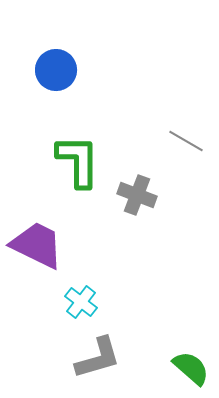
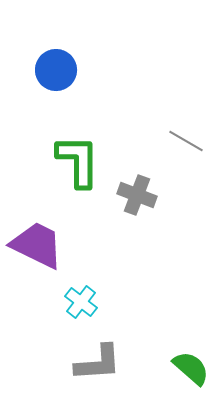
gray L-shape: moved 5 px down; rotated 12 degrees clockwise
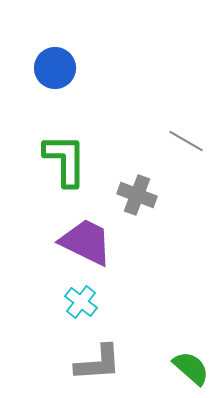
blue circle: moved 1 px left, 2 px up
green L-shape: moved 13 px left, 1 px up
purple trapezoid: moved 49 px right, 3 px up
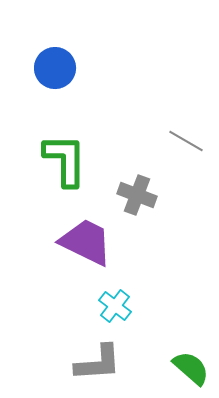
cyan cross: moved 34 px right, 4 px down
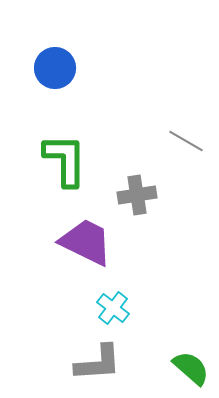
gray cross: rotated 30 degrees counterclockwise
cyan cross: moved 2 px left, 2 px down
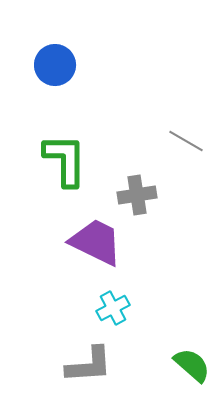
blue circle: moved 3 px up
purple trapezoid: moved 10 px right
cyan cross: rotated 24 degrees clockwise
gray L-shape: moved 9 px left, 2 px down
green semicircle: moved 1 px right, 3 px up
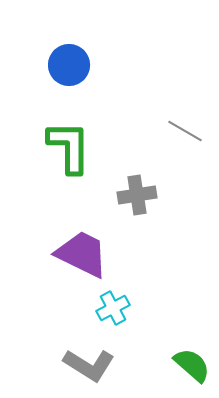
blue circle: moved 14 px right
gray line: moved 1 px left, 10 px up
green L-shape: moved 4 px right, 13 px up
purple trapezoid: moved 14 px left, 12 px down
gray L-shape: rotated 36 degrees clockwise
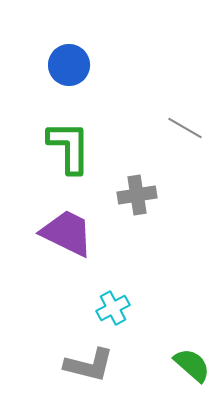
gray line: moved 3 px up
purple trapezoid: moved 15 px left, 21 px up
gray L-shape: rotated 18 degrees counterclockwise
